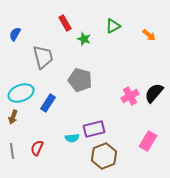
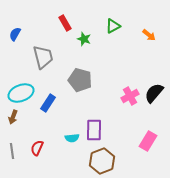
purple rectangle: moved 1 px down; rotated 75 degrees counterclockwise
brown hexagon: moved 2 px left, 5 px down
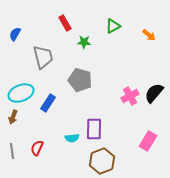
green star: moved 3 px down; rotated 16 degrees counterclockwise
purple rectangle: moved 1 px up
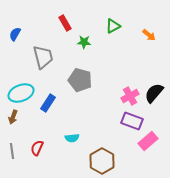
purple rectangle: moved 38 px right, 8 px up; rotated 70 degrees counterclockwise
pink rectangle: rotated 18 degrees clockwise
brown hexagon: rotated 10 degrees counterclockwise
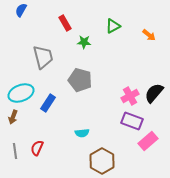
blue semicircle: moved 6 px right, 24 px up
cyan semicircle: moved 10 px right, 5 px up
gray line: moved 3 px right
